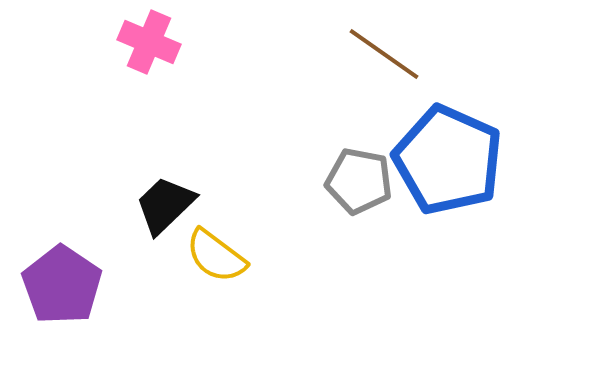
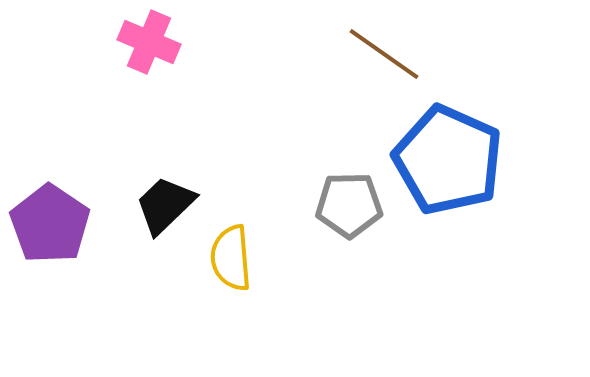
gray pentagon: moved 10 px left, 24 px down; rotated 12 degrees counterclockwise
yellow semicircle: moved 15 px right, 2 px down; rotated 48 degrees clockwise
purple pentagon: moved 12 px left, 61 px up
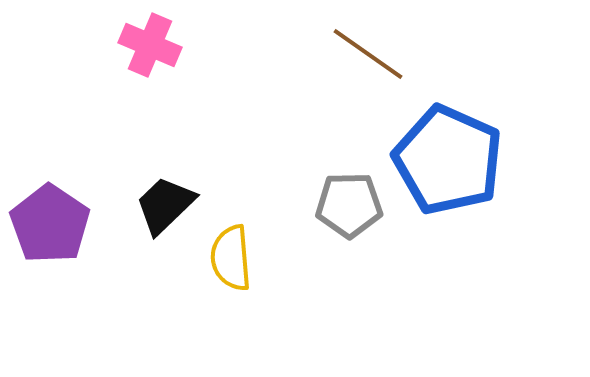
pink cross: moved 1 px right, 3 px down
brown line: moved 16 px left
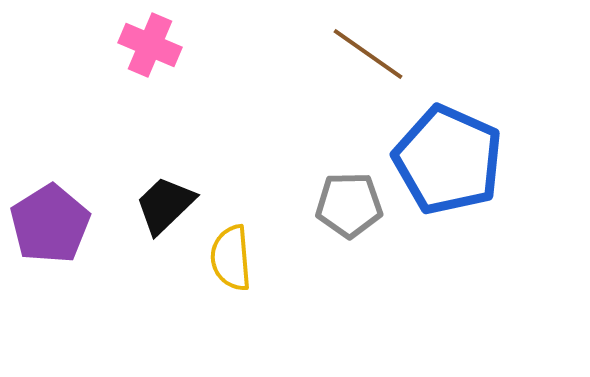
purple pentagon: rotated 6 degrees clockwise
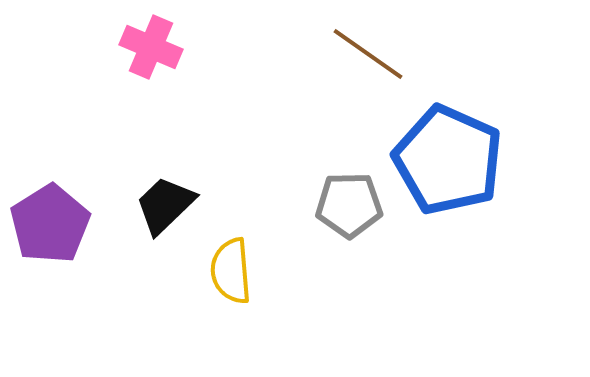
pink cross: moved 1 px right, 2 px down
yellow semicircle: moved 13 px down
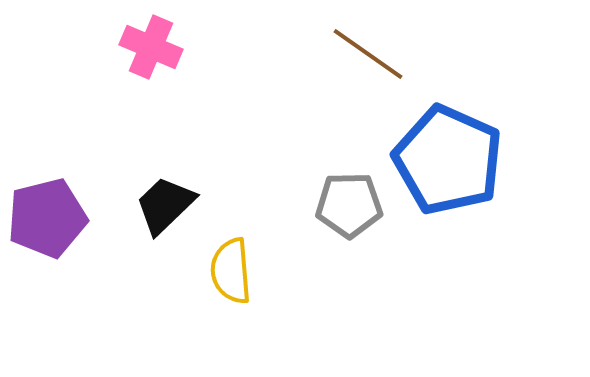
purple pentagon: moved 3 px left, 6 px up; rotated 18 degrees clockwise
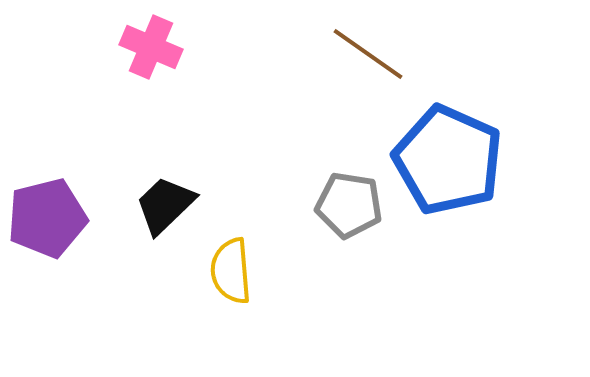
gray pentagon: rotated 10 degrees clockwise
